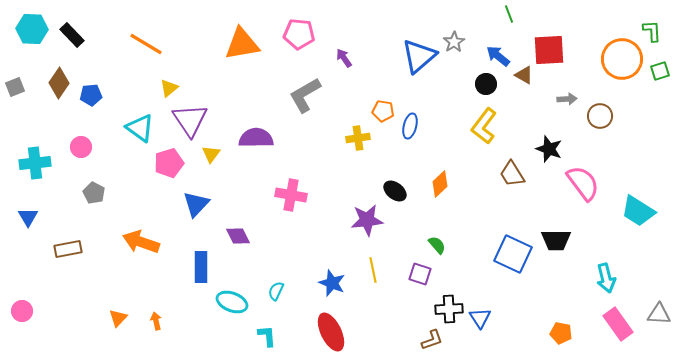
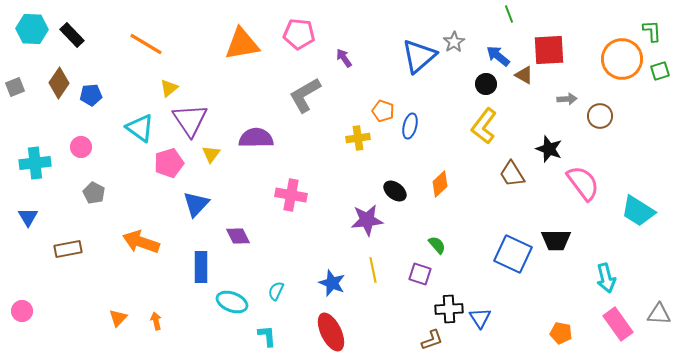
orange pentagon at (383, 111): rotated 10 degrees clockwise
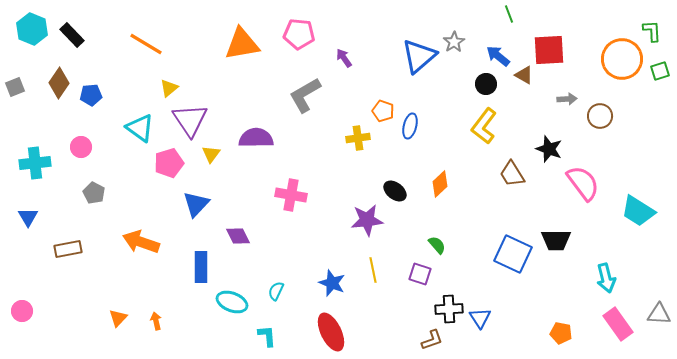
cyan hexagon at (32, 29): rotated 20 degrees clockwise
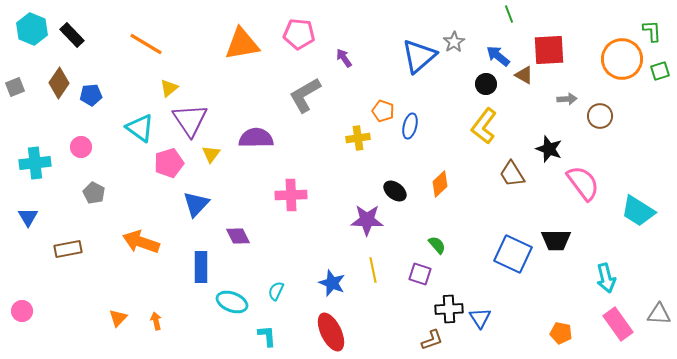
pink cross at (291, 195): rotated 12 degrees counterclockwise
purple star at (367, 220): rotated 8 degrees clockwise
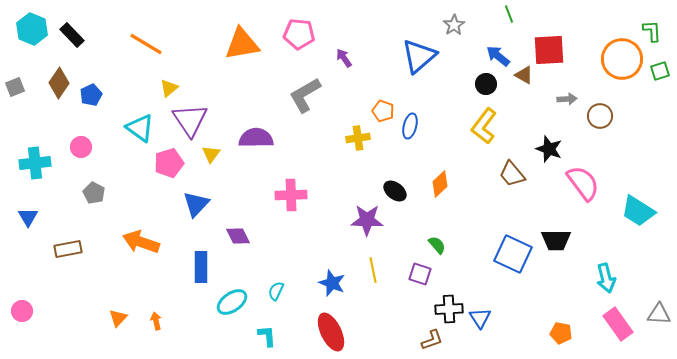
gray star at (454, 42): moved 17 px up
blue pentagon at (91, 95): rotated 20 degrees counterclockwise
brown trapezoid at (512, 174): rotated 8 degrees counterclockwise
cyan ellipse at (232, 302): rotated 56 degrees counterclockwise
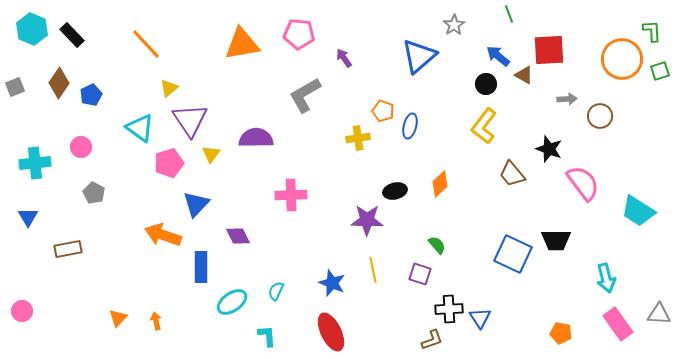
orange line at (146, 44): rotated 16 degrees clockwise
black ellipse at (395, 191): rotated 50 degrees counterclockwise
orange arrow at (141, 242): moved 22 px right, 7 px up
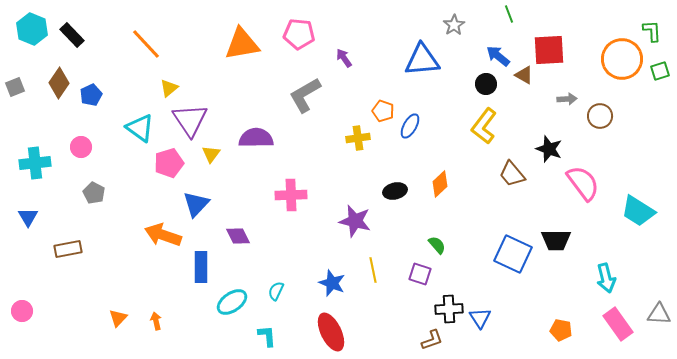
blue triangle at (419, 56): moved 3 px right, 4 px down; rotated 36 degrees clockwise
blue ellipse at (410, 126): rotated 15 degrees clockwise
purple star at (367, 220): moved 12 px left, 1 px down; rotated 12 degrees clockwise
orange pentagon at (561, 333): moved 3 px up
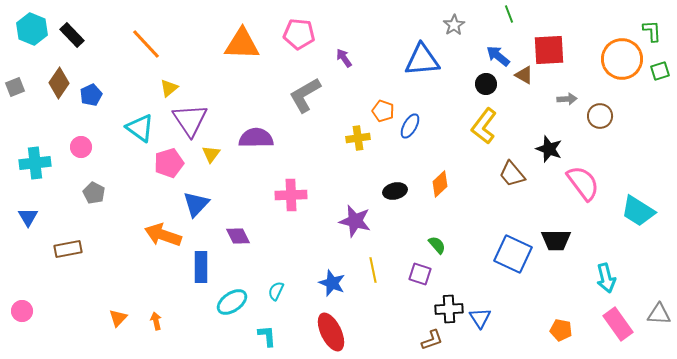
orange triangle at (242, 44): rotated 12 degrees clockwise
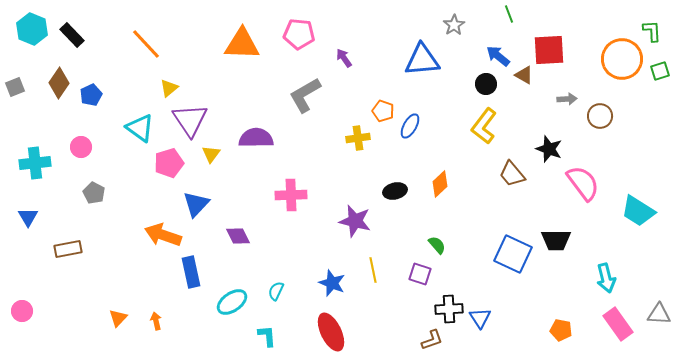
blue rectangle at (201, 267): moved 10 px left, 5 px down; rotated 12 degrees counterclockwise
